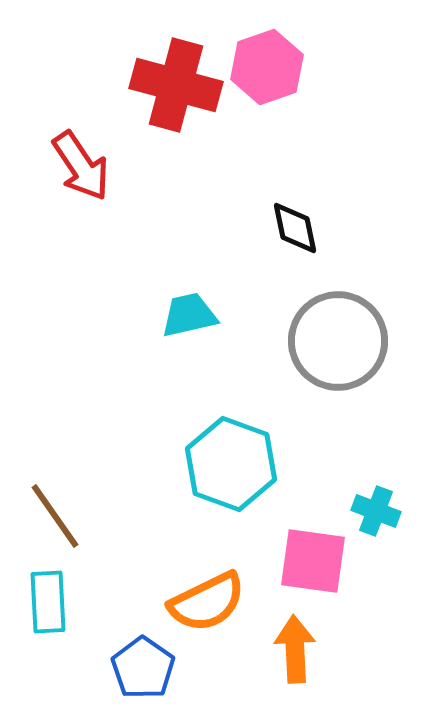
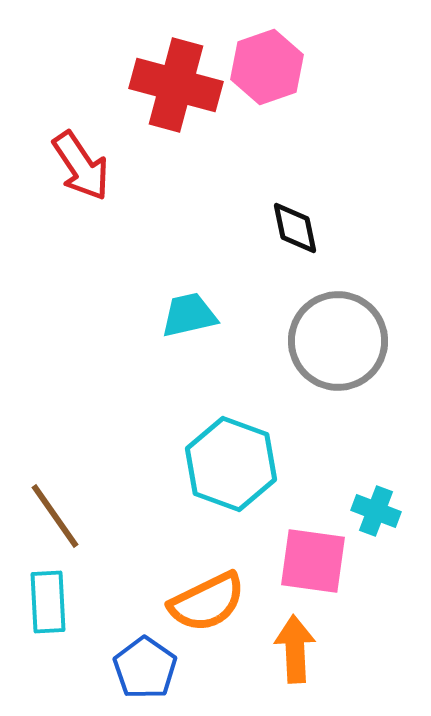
blue pentagon: moved 2 px right
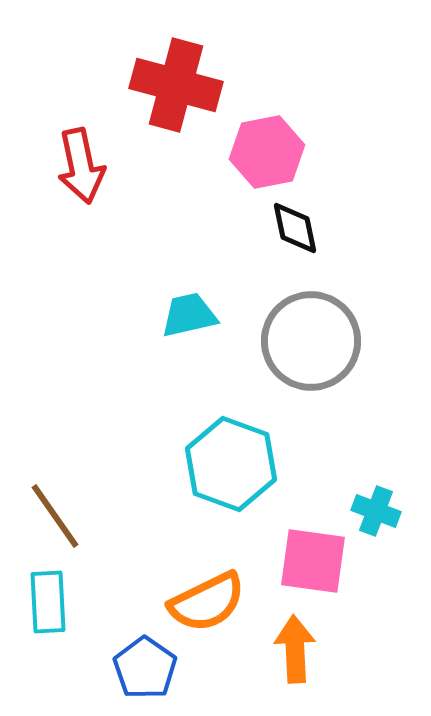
pink hexagon: moved 85 px down; rotated 8 degrees clockwise
red arrow: rotated 22 degrees clockwise
gray circle: moved 27 px left
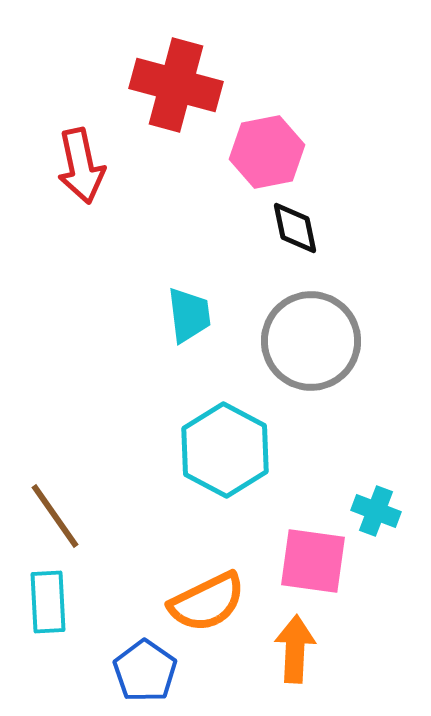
cyan trapezoid: rotated 96 degrees clockwise
cyan hexagon: moved 6 px left, 14 px up; rotated 8 degrees clockwise
orange arrow: rotated 6 degrees clockwise
blue pentagon: moved 3 px down
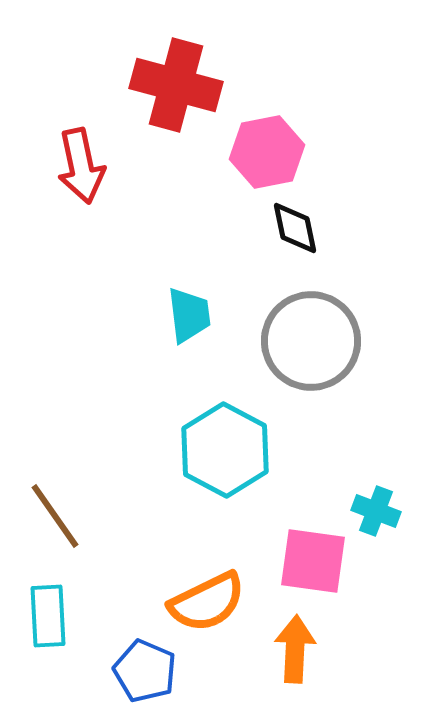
cyan rectangle: moved 14 px down
blue pentagon: rotated 12 degrees counterclockwise
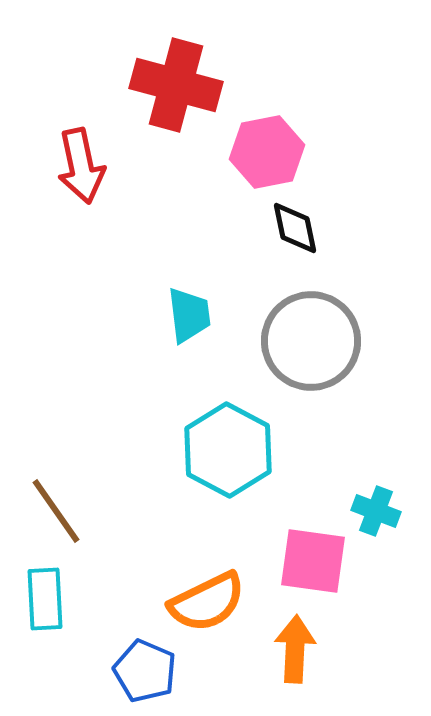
cyan hexagon: moved 3 px right
brown line: moved 1 px right, 5 px up
cyan rectangle: moved 3 px left, 17 px up
